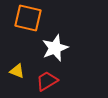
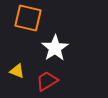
white star: rotated 12 degrees counterclockwise
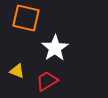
orange square: moved 2 px left
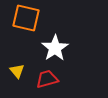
yellow triangle: rotated 28 degrees clockwise
red trapezoid: moved 2 px up; rotated 15 degrees clockwise
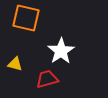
white star: moved 6 px right, 3 px down
yellow triangle: moved 2 px left, 7 px up; rotated 35 degrees counterclockwise
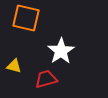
yellow triangle: moved 1 px left, 2 px down
red trapezoid: moved 1 px left
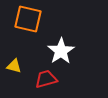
orange square: moved 2 px right, 1 px down
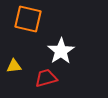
yellow triangle: rotated 21 degrees counterclockwise
red trapezoid: moved 1 px up
